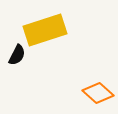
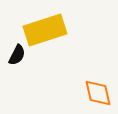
orange diamond: rotated 36 degrees clockwise
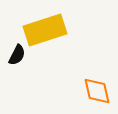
orange diamond: moved 1 px left, 2 px up
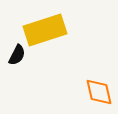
orange diamond: moved 2 px right, 1 px down
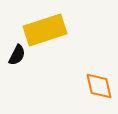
orange diamond: moved 6 px up
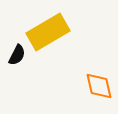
yellow rectangle: moved 3 px right, 2 px down; rotated 12 degrees counterclockwise
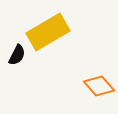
orange diamond: rotated 28 degrees counterclockwise
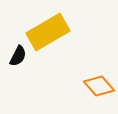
black semicircle: moved 1 px right, 1 px down
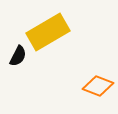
orange diamond: moved 1 px left; rotated 28 degrees counterclockwise
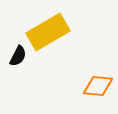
orange diamond: rotated 16 degrees counterclockwise
